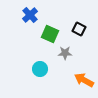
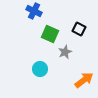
blue cross: moved 4 px right, 4 px up; rotated 21 degrees counterclockwise
gray star: moved 1 px up; rotated 24 degrees counterclockwise
orange arrow: rotated 114 degrees clockwise
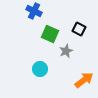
gray star: moved 1 px right, 1 px up
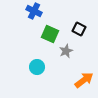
cyan circle: moved 3 px left, 2 px up
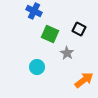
gray star: moved 1 px right, 2 px down; rotated 16 degrees counterclockwise
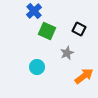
blue cross: rotated 21 degrees clockwise
green square: moved 3 px left, 3 px up
gray star: rotated 16 degrees clockwise
orange arrow: moved 4 px up
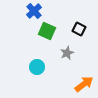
orange arrow: moved 8 px down
